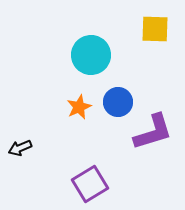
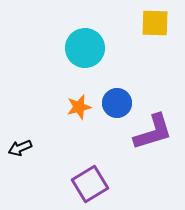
yellow square: moved 6 px up
cyan circle: moved 6 px left, 7 px up
blue circle: moved 1 px left, 1 px down
orange star: rotated 10 degrees clockwise
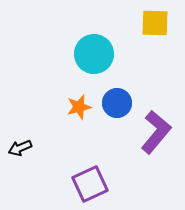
cyan circle: moved 9 px right, 6 px down
purple L-shape: moved 3 px right; rotated 33 degrees counterclockwise
purple square: rotated 6 degrees clockwise
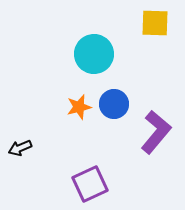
blue circle: moved 3 px left, 1 px down
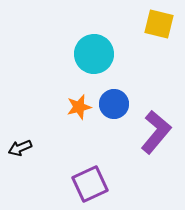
yellow square: moved 4 px right, 1 px down; rotated 12 degrees clockwise
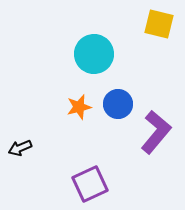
blue circle: moved 4 px right
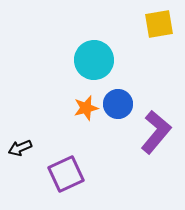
yellow square: rotated 24 degrees counterclockwise
cyan circle: moved 6 px down
orange star: moved 7 px right, 1 px down
purple square: moved 24 px left, 10 px up
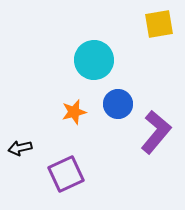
orange star: moved 12 px left, 4 px down
black arrow: rotated 10 degrees clockwise
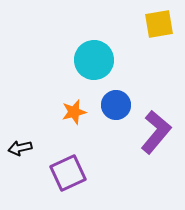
blue circle: moved 2 px left, 1 px down
purple square: moved 2 px right, 1 px up
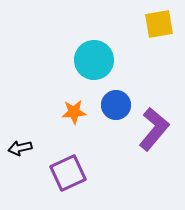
orange star: rotated 10 degrees clockwise
purple L-shape: moved 2 px left, 3 px up
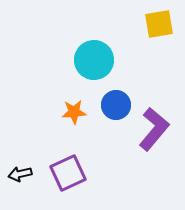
black arrow: moved 26 px down
